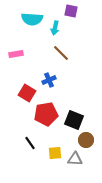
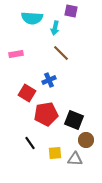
cyan semicircle: moved 1 px up
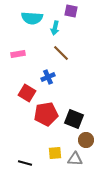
pink rectangle: moved 2 px right
blue cross: moved 1 px left, 3 px up
black square: moved 1 px up
black line: moved 5 px left, 20 px down; rotated 40 degrees counterclockwise
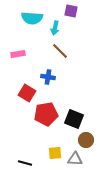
brown line: moved 1 px left, 2 px up
blue cross: rotated 32 degrees clockwise
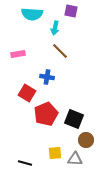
cyan semicircle: moved 4 px up
blue cross: moved 1 px left
red pentagon: rotated 15 degrees counterclockwise
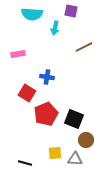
brown line: moved 24 px right, 4 px up; rotated 72 degrees counterclockwise
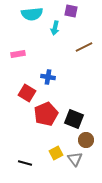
cyan semicircle: rotated 10 degrees counterclockwise
blue cross: moved 1 px right
yellow square: moved 1 px right; rotated 24 degrees counterclockwise
gray triangle: rotated 49 degrees clockwise
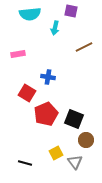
cyan semicircle: moved 2 px left
gray triangle: moved 3 px down
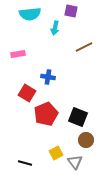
black square: moved 4 px right, 2 px up
